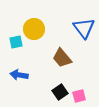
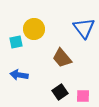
pink square: moved 4 px right; rotated 16 degrees clockwise
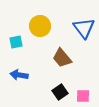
yellow circle: moved 6 px right, 3 px up
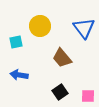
pink square: moved 5 px right
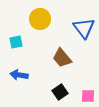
yellow circle: moved 7 px up
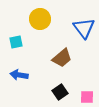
brown trapezoid: rotated 90 degrees counterclockwise
pink square: moved 1 px left, 1 px down
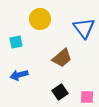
blue arrow: rotated 24 degrees counterclockwise
